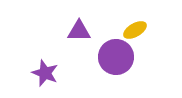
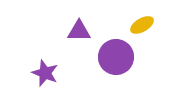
yellow ellipse: moved 7 px right, 5 px up
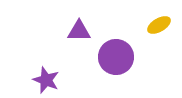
yellow ellipse: moved 17 px right
purple star: moved 1 px right, 7 px down
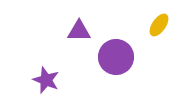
yellow ellipse: rotated 25 degrees counterclockwise
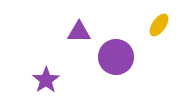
purple triangle: moved 1 px down
purple star: rotated 16 degrees clockwise
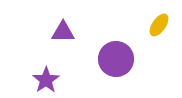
purple triangle: moved 16 px left
purple circle: moved 2 px down
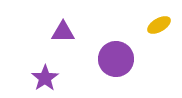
yellow ellipse: rotated 25 degrees clockwise
purple star: moved 1 px left, 2 px up
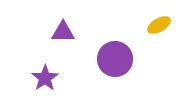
purple circle: moved 1 px left
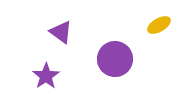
purple triangle: moved 2 px left; rotated 35 degrees clockwise
purple star: moved 1 px right, 2 px up
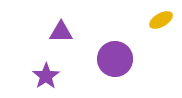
yellow ellipse: moved 2 px right, 5 px up
purple triangle: rotated 35 degrees counterclockwise
